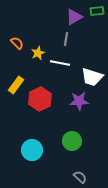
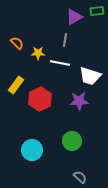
gray line: moved 1 px left, 1 px down
yellow star: rotated 24 degrees clockwise
white trapezoid: moved 2 px left, 1 px up
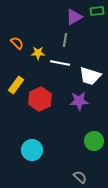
green circle: moved 22 px right
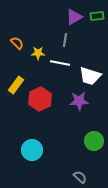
green rectangle: moved 5 px down
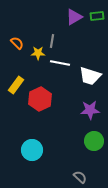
gray line: moved 13 px left, 1 px down
purple star: moved 11 px right, 9 px down
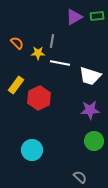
red hexagon: moved 1 px left, 1 px up
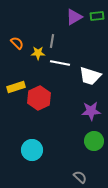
yellow rectangle: moved 2 px down; rotated 36 degrees clockwise
purple star: moved 1 px right, 1 px down
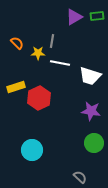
purple star: rotated 12 degrees clockwise
green circle: moved 2 px down
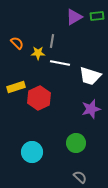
purple star: moved 2 px up; rotated 24 degrees counterclockwise
green circle: moved 18 px left
cyan circle: moved 2 px down
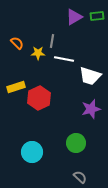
white line: moved 4 px right, 4 px up
